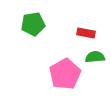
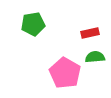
red rectangle: moved 4 px right; rotated 24 degrees counterclockwise
pink pentagon: moved 1 px up; rotated 12 degrees counterclockwise
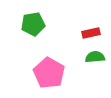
red rectangle: moved 1 px right
pink pentagon: moved 16 px left
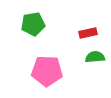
red rectangle: moved 3 px left
pink pentagon: moved 2 px left, 2 px up; rotated 28 degrees counterclockwise
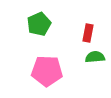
green pentagon: moved 6 px right; rotated 15 degrees counterclockwise
red rectangle: rotated 66 degrees counterclockwise
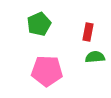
red rectangle: moved 1 px up
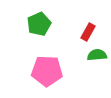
red rectangle: rotated 18 degrees clockwise
green semicircle: moved 2 px right, 2 px up
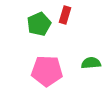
red rectangle: moved 23 px left, 17 px up; rotated 12 degrees counterclockwise
green semicircle: moved 6 px left, 8 px down
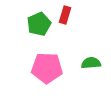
pink pentagon: moved 3 px up
